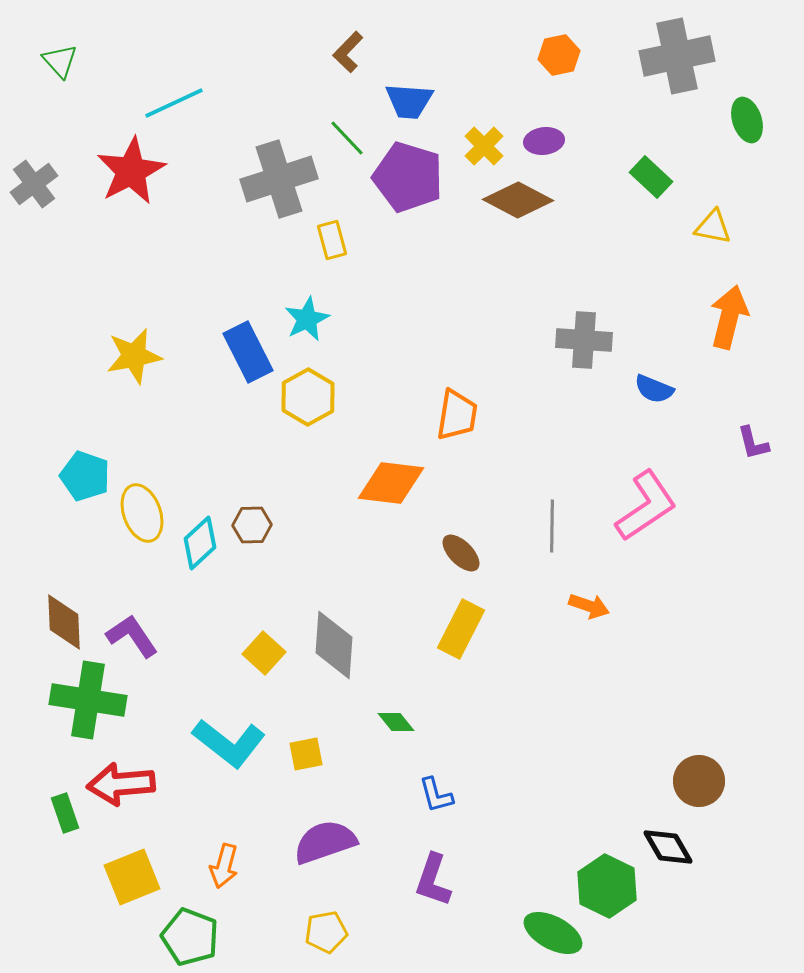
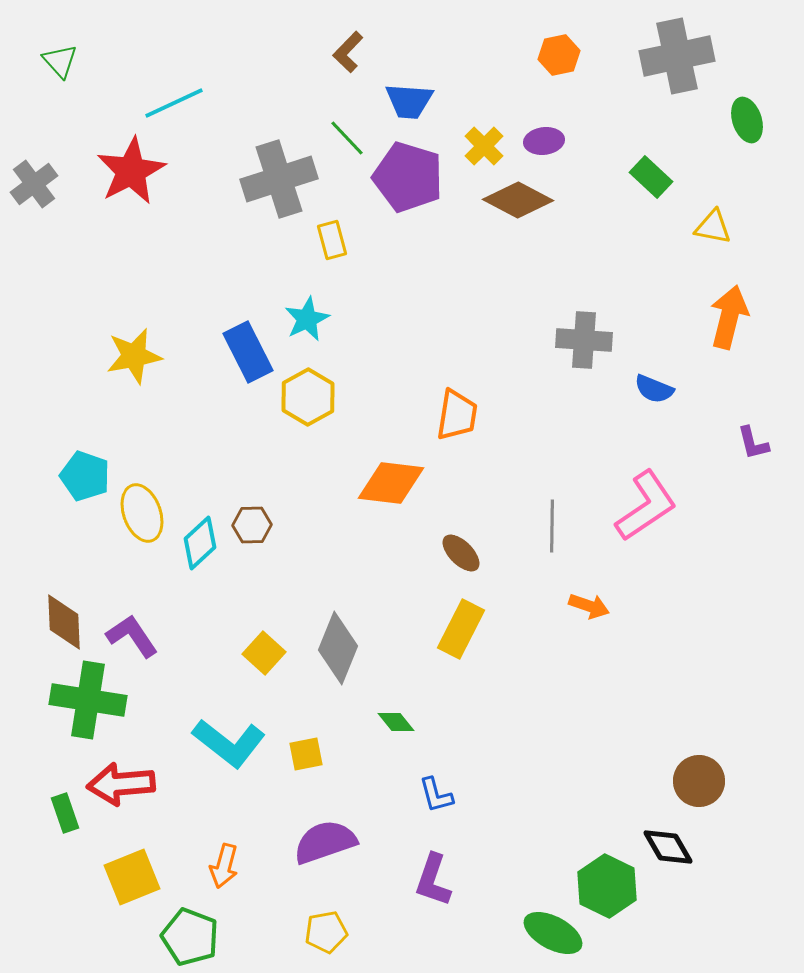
gray diamond at (334, 645): moved 4 px right, 3 px down; rotated 18 degrees clockwise
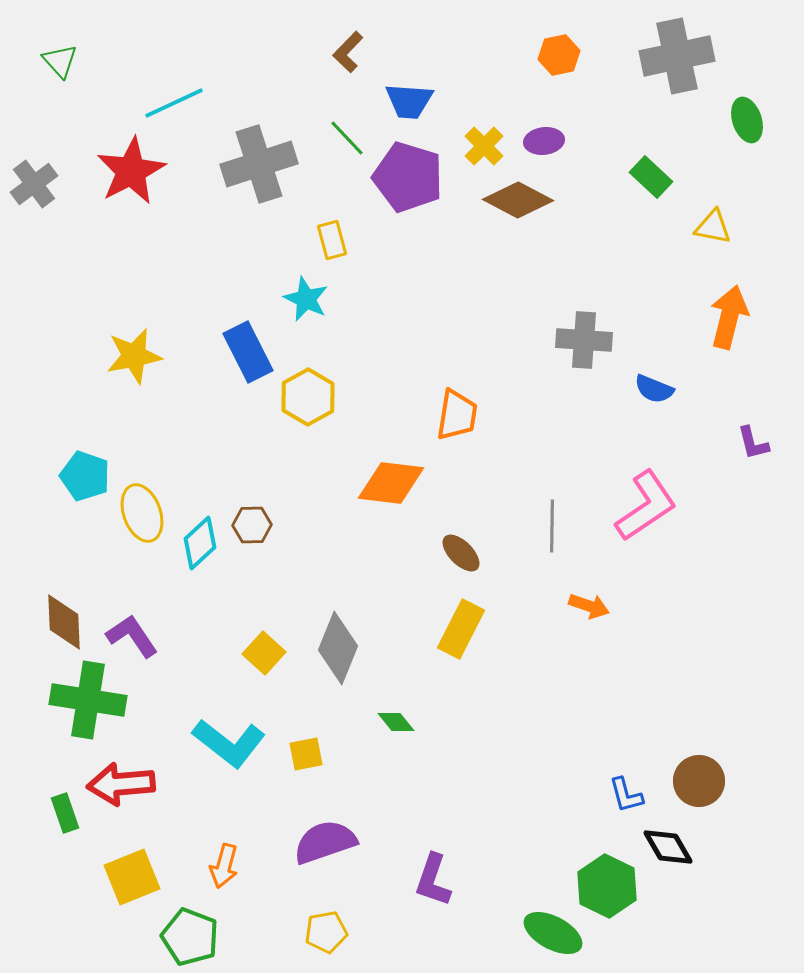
gray cross at (279, 179): moved 20 px left, 15 px up
cyan star at (307, 319): moved 1 px left, 20 px up; rotated 21 degrees counterclockwise
blue L-shape at (436, 795): moved 190 px right
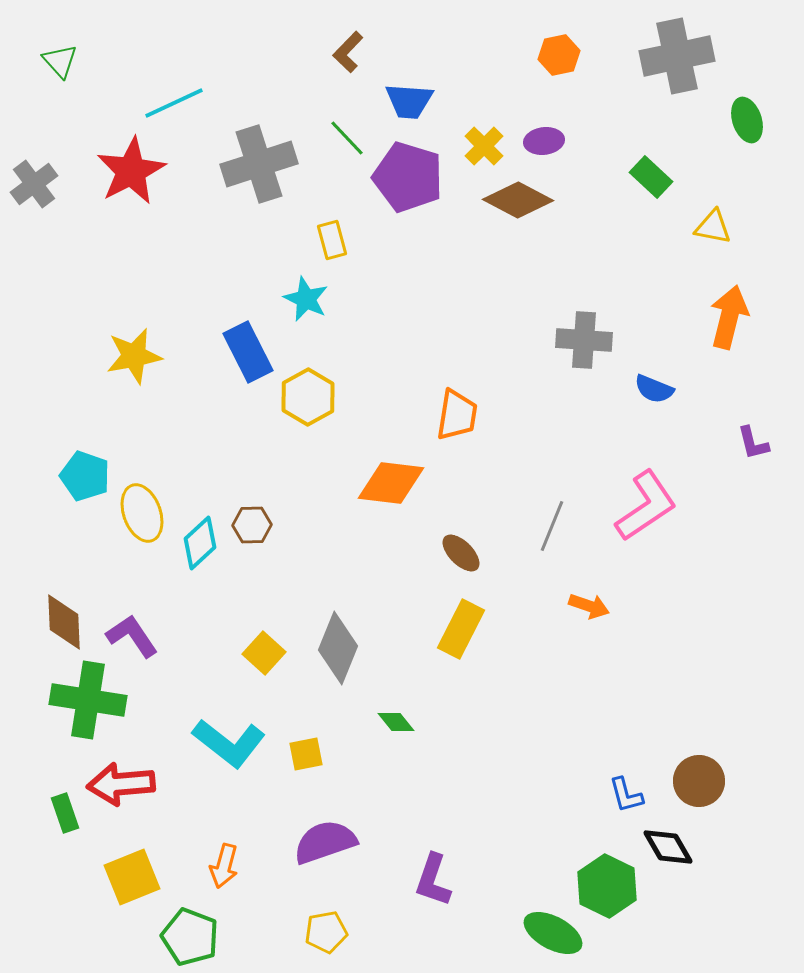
gray line at (552, 526): rotated 21 degrees clockwise
